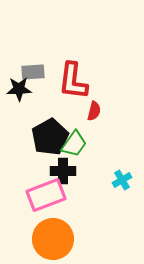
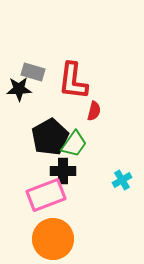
gray rectangle: rotated 20 degrees clockwise
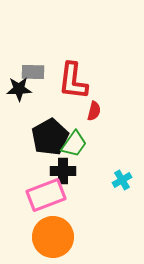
gray rectangle: rotated 15 degrees counterclockwise
orange circle: moved 2 px up
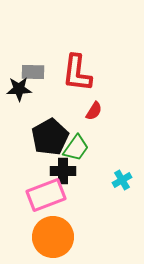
red L-shape: moved 4 px right, 8 px up
red semicircle: rotated 18 degrees clockwise
green trapezoid: moved 2 px right, 4 px down
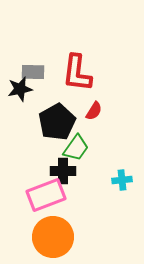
black star: moved 1 px right; rotated 10 degrees counterclockwise
black pentagon: moved 7 px right, 15 px up
cyan cross: rotated 24 degrees clockwise
